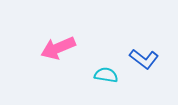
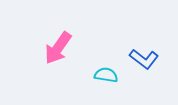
pink arrow: rotated 32 degrees counterclockwise
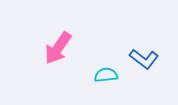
cyan semicircle: rotated 15 degrees counterclockwise
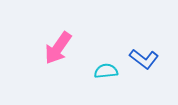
cyan semicircle: moved 4 px up
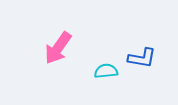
blue L-shape: moved 2 px left, 1 px up; rotated 28 degrees counterclockwise
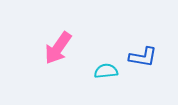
blue L-shape: moved 1 px right, 1 px up
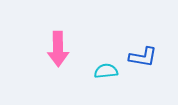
pink arrow: moved 1 px down; rotated 36 degrees counterclockwise
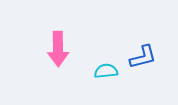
blue L-shape: rotated 24 degrees counterclockwise
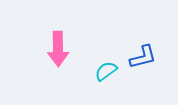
cyan semicircle: rotated 30 degrees counterclockwise
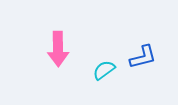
cyan semicircle: moved 2 px left, 1 px up
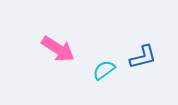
pink arrow: rotated 56 degrees counterclockwise
